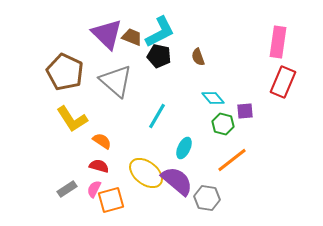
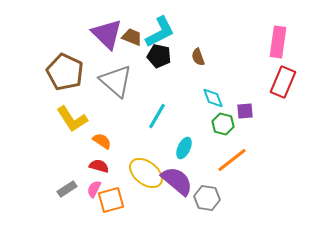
cyan diamond: rotated 20 degrees clockwise
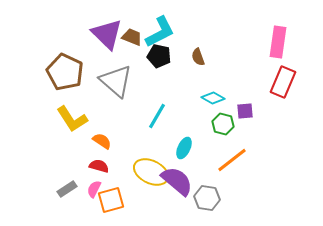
cyan diamond: rotated 40 degrees counterclockwise
yellow ellipse: moved 5 px right, 1 px up; rotated 12 degrees counterclockwise
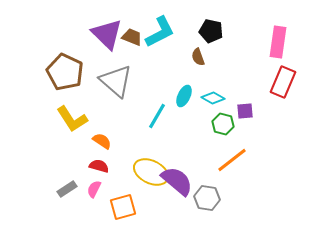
black pentagon: moved 52 px right, 25 px up
cyan ellipse: moved 52 px up
orange square: moved 12 px right, 7 px down
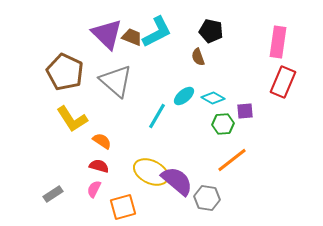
cyan L-shape: moved 3 px left
cyan ellipse: rotated 25 degrees clockwise
green hexagon: rotated 20 degrees counterclockwise
gray rectangle: moved 14 px left, 5 px down
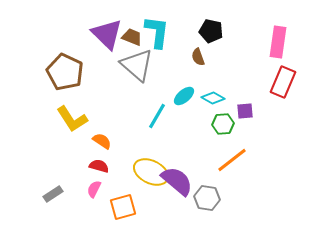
cyan L-shape: rotated 56 degrees counterclockwise
gray triangle: moved 21 px right, 16 px up
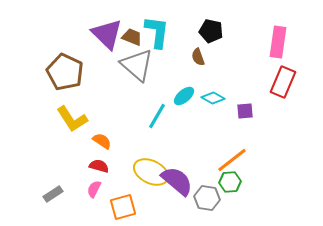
green hexagon: moved 7 px right, 58 px down
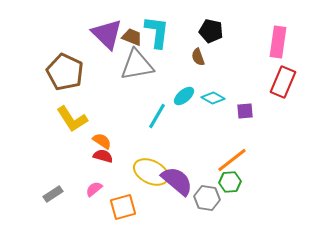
gray triangle: rotated 51 degrees counterclockwise
red semicircle: moved 4 px right, 10 px up
pink semicircle: rotated 24 degrees clockwise
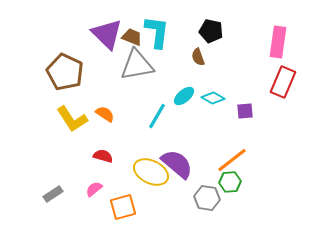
orange semicircle: moved 3 px right, 27 px up
purple semicircle: moved 17 px up
